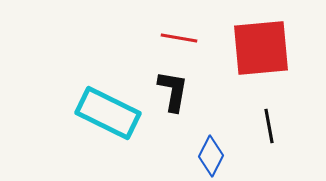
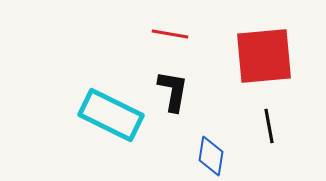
red line: moved 9 px left, 4 px up
red square: moved 3 px right, 8 px down
cyan rectangle: moved 3 px right, 2 px down
blue diamond: rotated 18 degrees counterclockwise
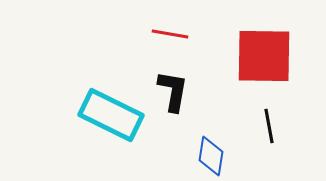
red square: rotated 6 degrees clockwise
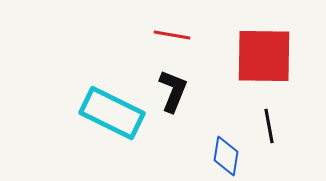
red line: moved 2 px right, 1 px down
black L-shape: rotated 12 degrees clockwise
cyan rectangle: moved 1 px right, 2 px up
blue diamond: moved 15 px right
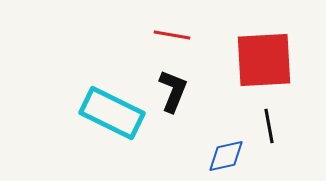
red square: moved 4 px down; rotated 4 degrees counterclockwise
blue diamond: rotated 69 degrees clockwise
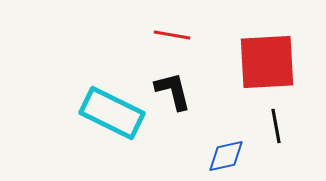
red square: moved 3 px right, 2 px down
black L-shape: rotated 36 degrees counterclockwise
black line: moved 7 px right
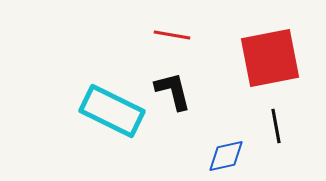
red square: moved 3 px right, 4 px up; rotated 8 degrees counterclockwise
cyan rectangle: moved 2 px up
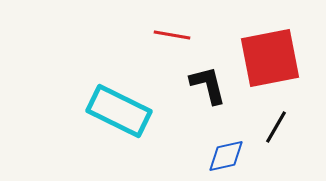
black L-shape: moved 35 px right, 6 px up
cyan rectangle: moved 7 px right
black line: moved 1 px down; rotated 40 degrees clockwise
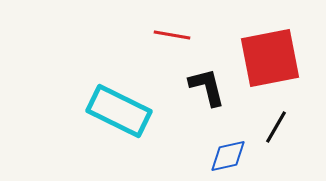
black L-shape: moved 1 px left, 2 px down
blue diamond: moved 2 px right
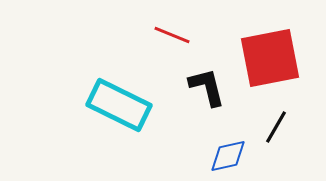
red line: rotated 12 degrees clockwise
cyan rectangle: moved 6 px up
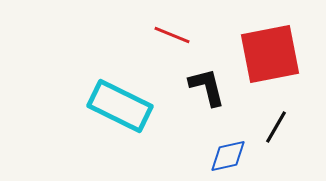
red square: moved 4 px up
cyan rectangle: moved 1 px right, 1 px down
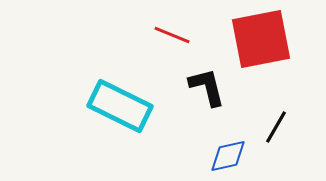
red square: moved 9 px left, 15 px up
